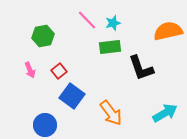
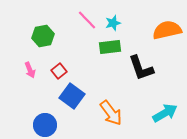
orange semicircle: moved 1 px left, 1 px up
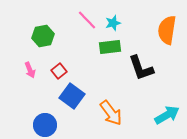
orange semicircle: rotated 68 degrees counterclockwise
cyan arrow: moved 2 px right, 2 px down
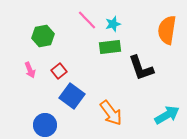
cyan star: moved 1 px down
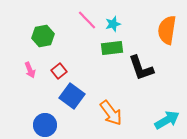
green rectangle: moved 2 px right, 1 px down
cyan arrow: moved 5 px down
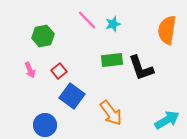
green rectangle: moved 12 px down
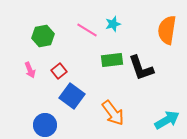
pink line: moved 10 px down; rotated 15 degrees counterclockwise
orange arrow: moved 2 px right
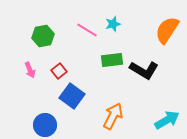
orange semicircle: rotated 24 degrees clockwise
black L-shape: moved 3 px right, 2 px down; rotated 40 degrees counterclockwise
orange arrow: moved 3 px down; rotated 116 degrees counterclockwise
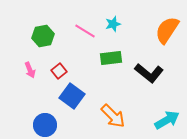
pink line: moved 2 px left, 1 px down
green rectangle: moved 1 px left, 2 px up
black L-shape: moved 5 px right, 3 px down; rotated 8 degrees clockwise
orange arrow: rotated 108 degrees clockwise
